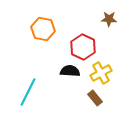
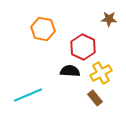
cyan line: moved 3 px down; rotated 40 degrees clockwise
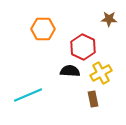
orange hexagon: rotated 10 degrees counterclockwise
brown rectangle: moved 2 px left, 1 px down; rotated 28 degrees clockwise
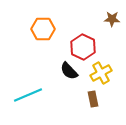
brown star: moved 3 px right
black semicircle: moved 1 px left; rotated 138 degrees counterclockwise
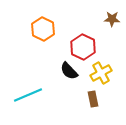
orange hexagon: rotated 25 degrees clockwise
